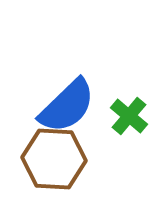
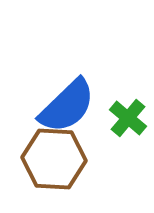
green cross: moved 1 px left, 2 px down
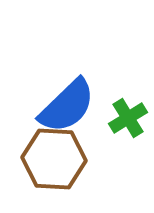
green cross: rotated 18 degrees clockwise
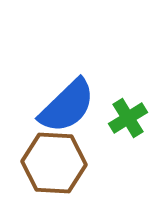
brown hexagon: moved 4 px down
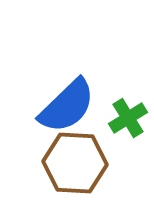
brown hexagon: moved 21 px right
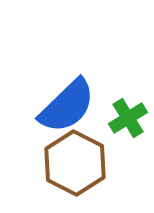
brown hexagon: rotated 24 degrees clockwise
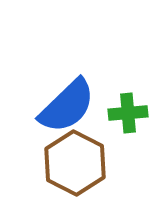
green cross: moved 5 px up; rotated 27 degrees clockwise
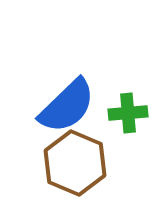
brown hexagon: rotated 4 degrees counterclockwise
